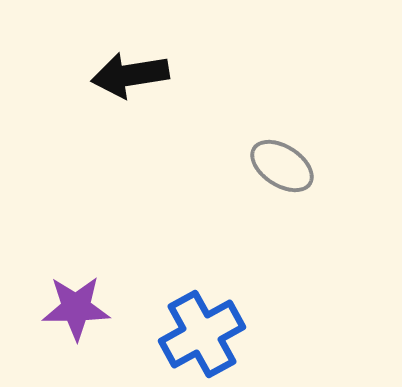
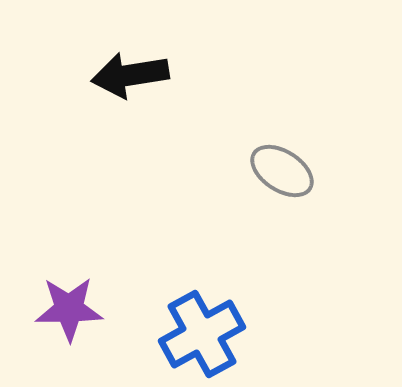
gray ellipse: moved 5 px down
purple star: moved 7 px left, 1 px down
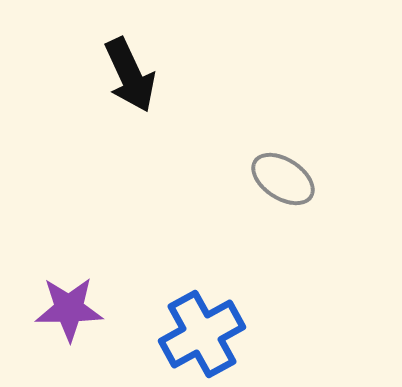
black arrow: rotated 106 degrees counterclockwise
gray ellipse: moved 1 px right, 8 px down
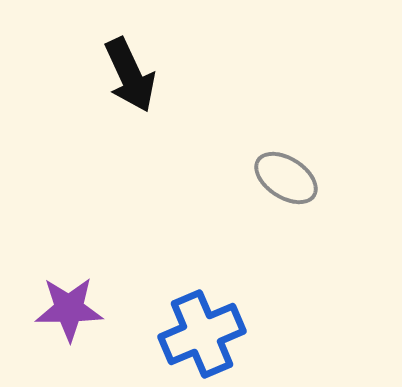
gray ellipse: moved 3 px right, 1 px up
blue cross: rotated 6 degrees clockwise
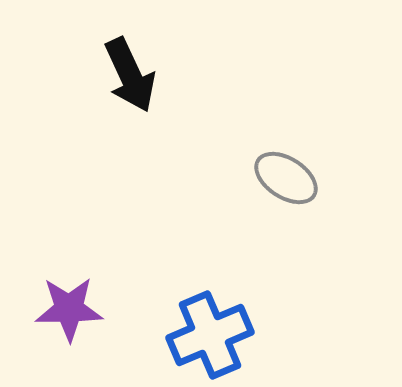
blue cross: moved 8 px right, 1 px down
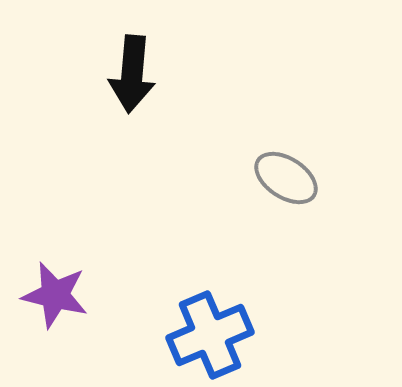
black arrow: moved 2 px right, 1 px up; rotated 30 degrees clockwise
purple star: moved 14 px left, 14 px up; rotated 14 degrees clockwise
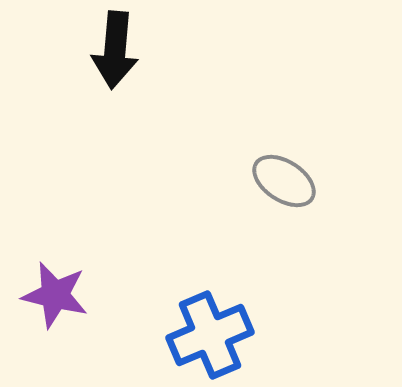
black arrow: moved 17 px left, 24 px up
gray ellipse: moved 2 px left, 3 px down
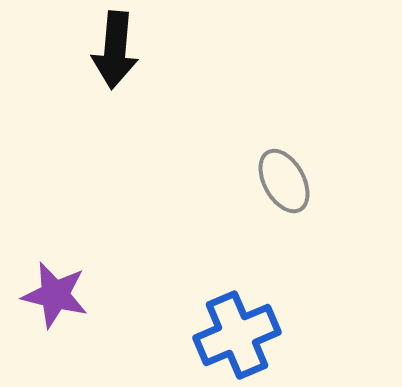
gray ellipse: rotated 28 degrees clockwise
blue cross: moved 27 px right
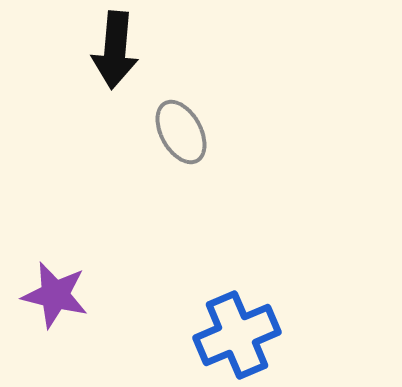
gray ellipse: moved 103 px left, 49 px up
